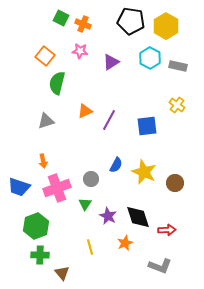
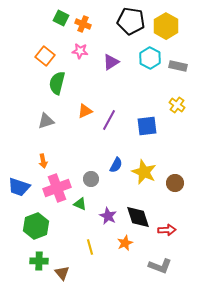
green triangle: moved 5 px left; rotated 40 degrees counterclockwise
green cross: moved 1 px left, 6 px down
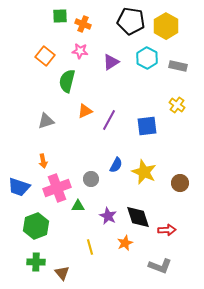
green square: moved 1 px left, 2 px up; rotated 28 degrees counterclockwise
cyan hexagon: moved 3 px left
green semicircle: moved 10 px right, 2 px up
brown circle: moved 5 px right
green triangle: moved 2 px left, 2 px down; rotated 24 degrees counterclockwise
green cross: moved 3 px left, 1 px down
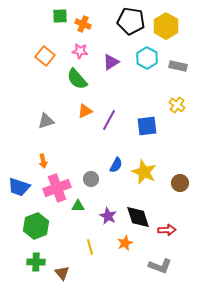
green semicircle: moved 10 px right, 2 px up; rotated 55 degrees counterclockwise
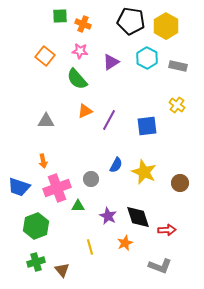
gray triangle: rotated 18 degrees clockwise
green cross: rotated 18 degrees counterclockwise
brown triangle: moved 3 px up
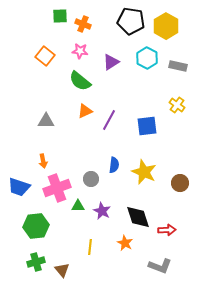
green semicircle: moved 3 px right, 2 px down; rotated 10 degrees counterclockwise
blue semicircle: moved 2 px left; rotated 21 degrees counterclockwise
purple star: moved 6 px left, 5 px up
green hexagon: rotated 15 degrees clockwise
orange star: rotated 21 degrees counterclockwise
yellow line: rotated 21 degrees clockwise
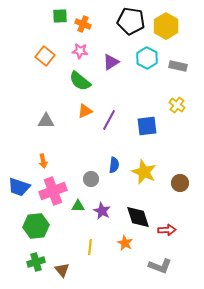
pink cross: moved 4 px left, 3 px down
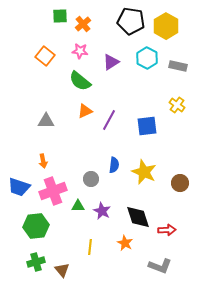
orange cross: rotated 28 degrees clockwise
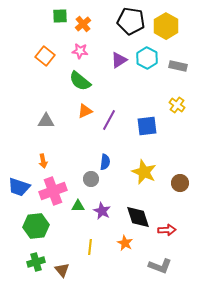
purple triangle: moved 8 px right, 2 px up
blue semicircle: moved 9 px left, 3 px up
